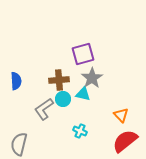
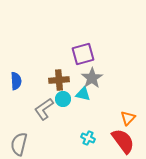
orange triangle: moved 7 px right, 3 px down; rotated 28 degrees clockwise
cyan cross: moved 8 px right, 7 px down
red semicircle: moved 2 px left; rotated 92 degrees clockwise
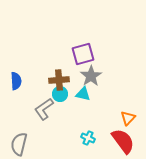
gray star: moved 1 px left, 2 px up
cyan circle: moved 3 px left, 5 px up
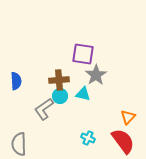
purple square: rotated 25 degrees clockwise
gray star: moved 5 px right, 1 px up
cyan circle: moved 2 px down
orange triangle: moved 1 px up
gray semicircle: rotated 15 degrees counterclockwise
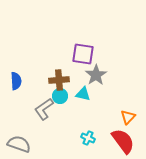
gray semicircle: rotated 110 degrees clockwise
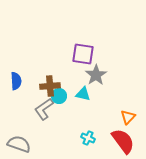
brown cross: moved 9 px left, 6 px down
cyan circle: moved 1 px left
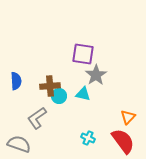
gray L-shape: moved 7 px left, 9 px down
